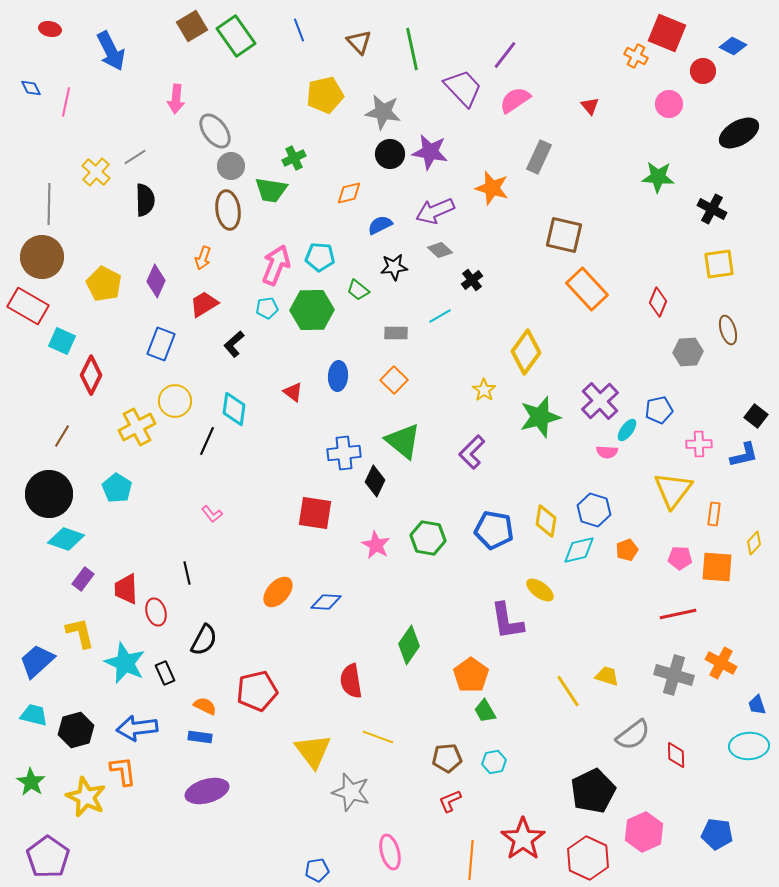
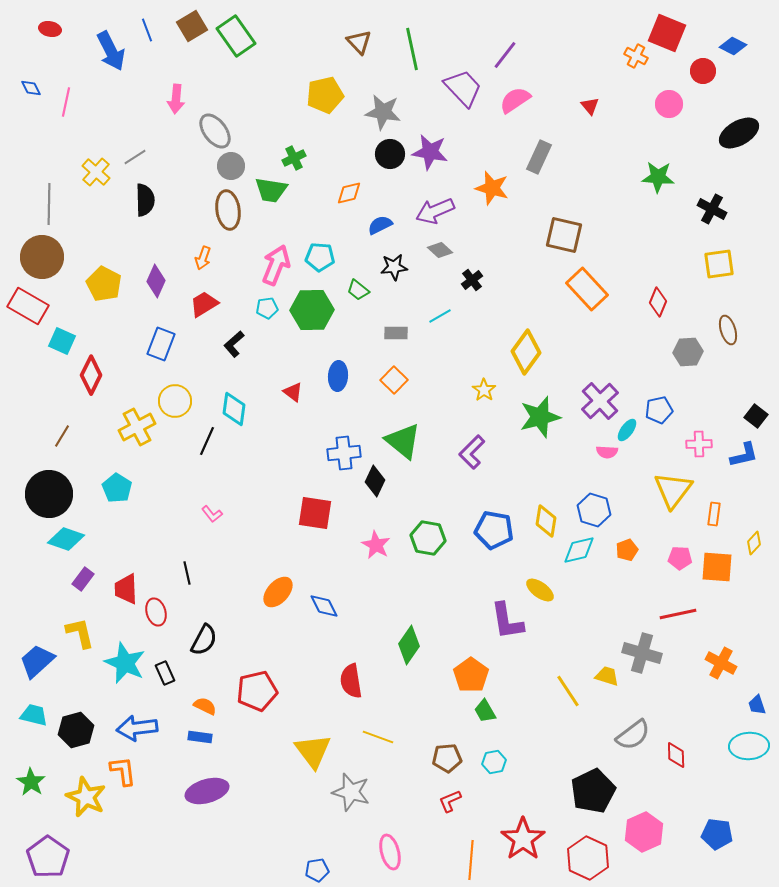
blue line at (299, 30): moved 152 px left
blue diamond at (326, 602): moved 2 px left, 4 px down; rotated 60 degrees clockwise
gray cross at (674, 675): moved 32 px left, 22 px up
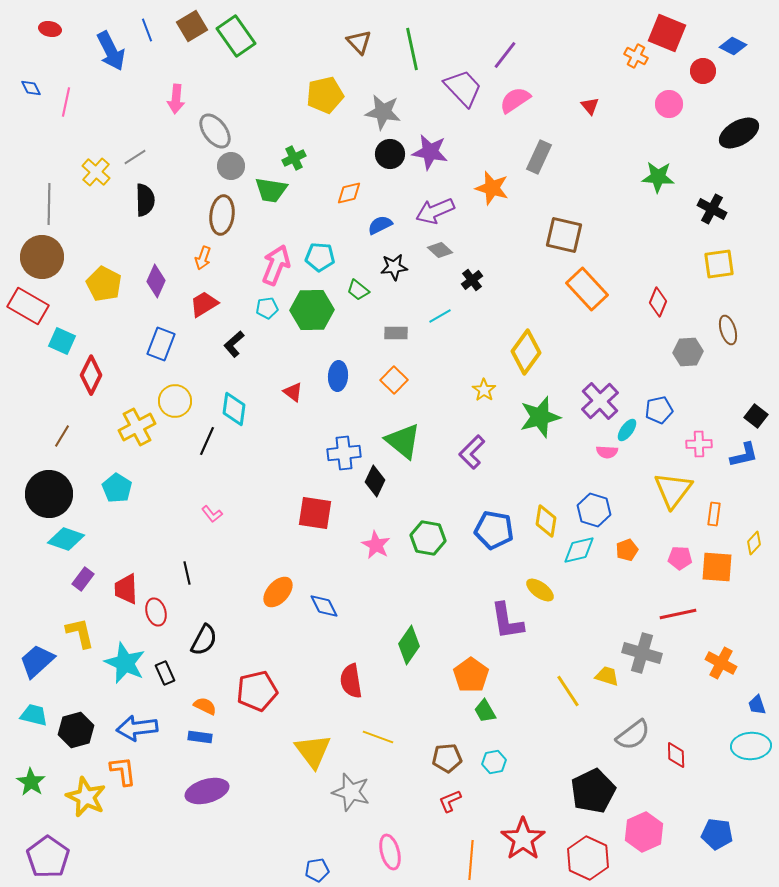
brown ellipse at (228, 210): moved 6 px left, 5 px down; rotated 15 degrees clockwise
cyan ellipse at (749, 746): moved 2 px right
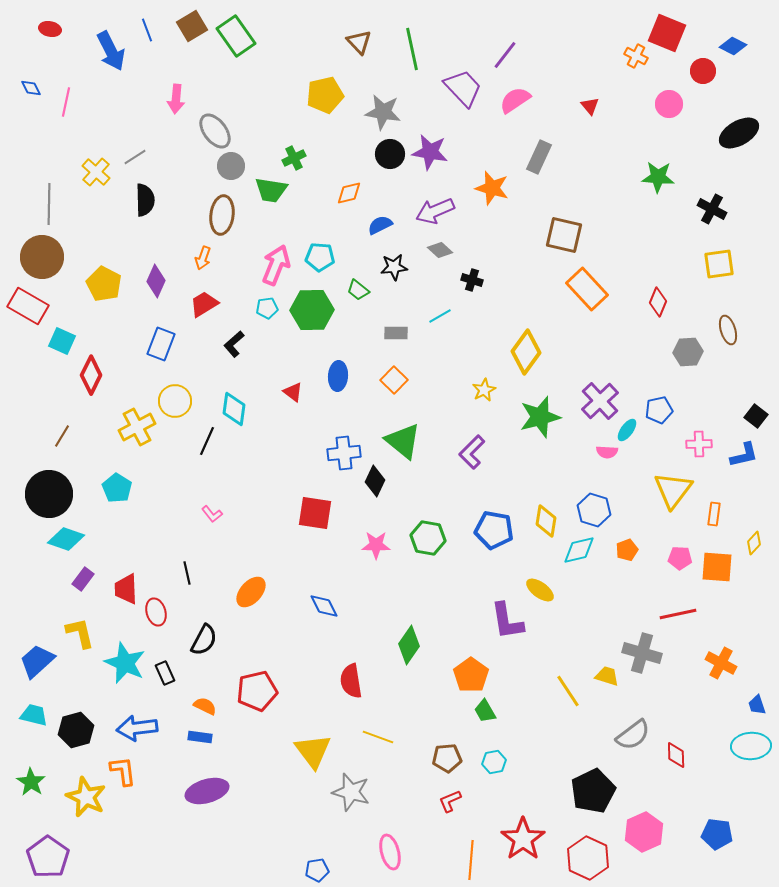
black cross at (472, 280): rotated 35 degrees counterclockwise
yellow star at (484, 390): rotated 10 degrees clockwise
pink star at (376, 545): rotated 28 degrees counterclockwise
orange ellipse at (278, 592): moved 27 px left
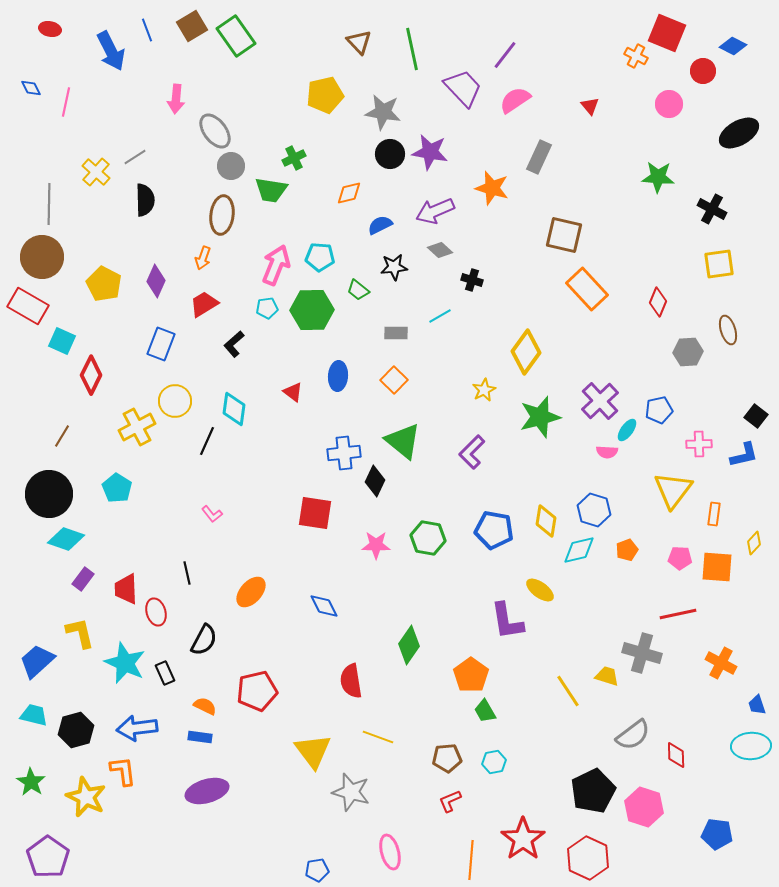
pink hexagon at (644, 832): moved 25 px up; rotated 18 degrees counterclockwise
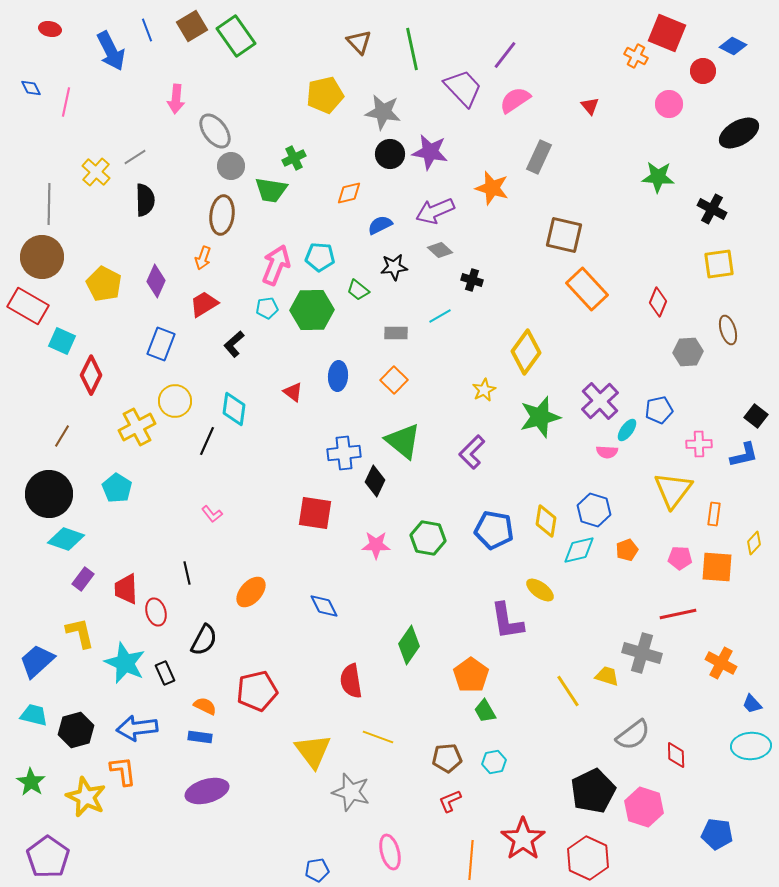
blue trapezoid at (757, 705): moved 5 px left, 1 px up; rotated 25 degrees counterclockwise
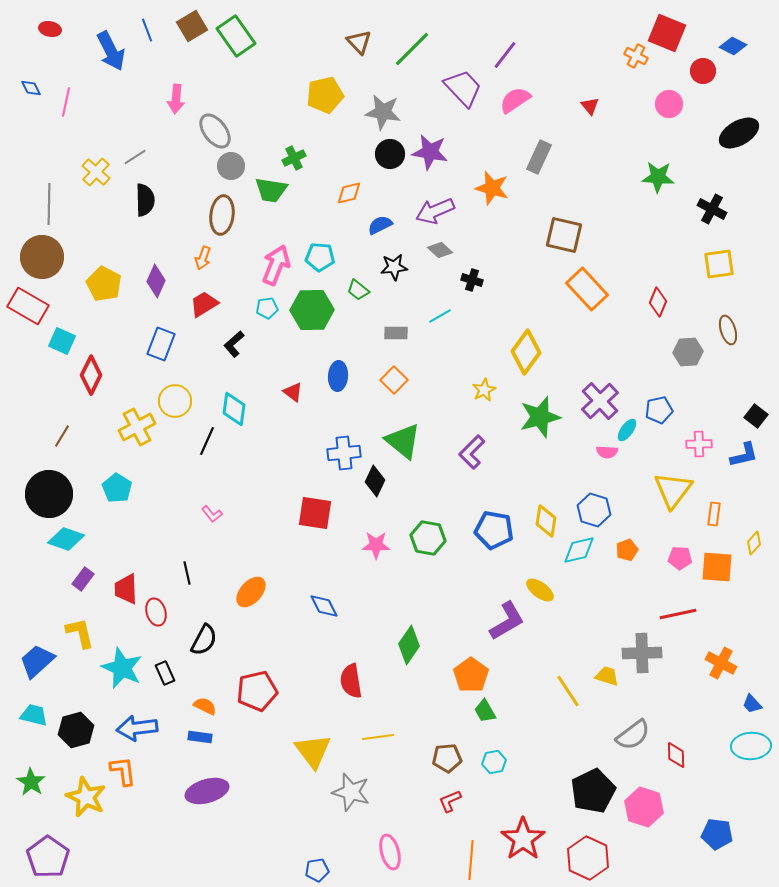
green line at (412, 49): rotated 57 degrees clockwise
purple L-shape at (507, 621): rotated 111 degrees counterclockwise
gray cross at (642, 653): rotated 18 degrees counterclockwise
cyan star at (125, 663): moved 3 px left, 5 px down
yellow line at (378, 737): rotated 28 degrees counterclockwise
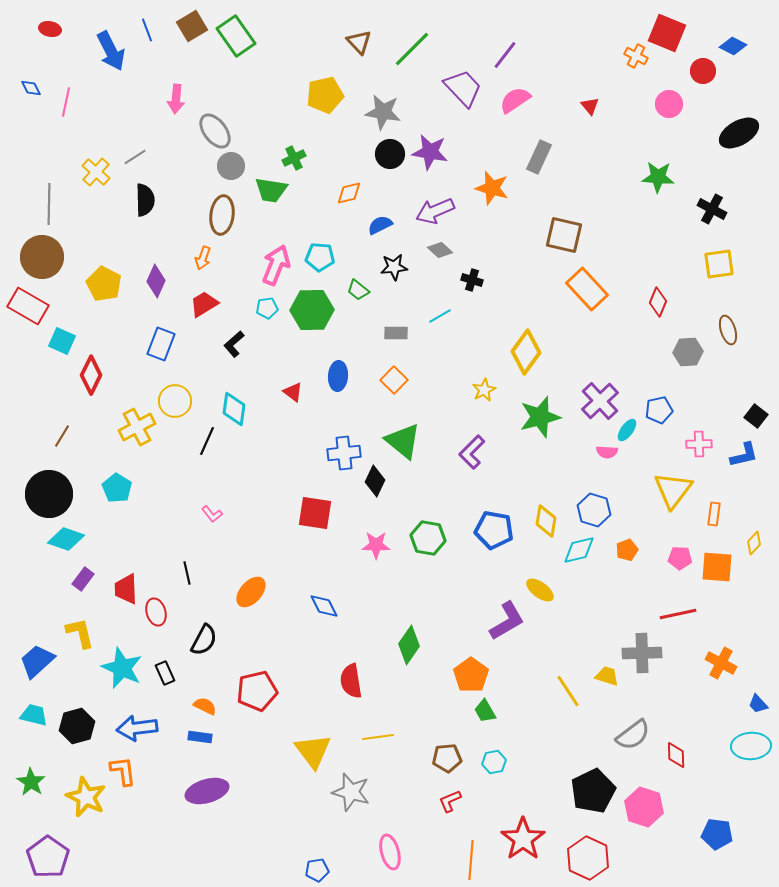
blue trapezoid at (752, 704): moved 6 px right
black hexagon at (76, 730): moved 1 px right, 4 px up
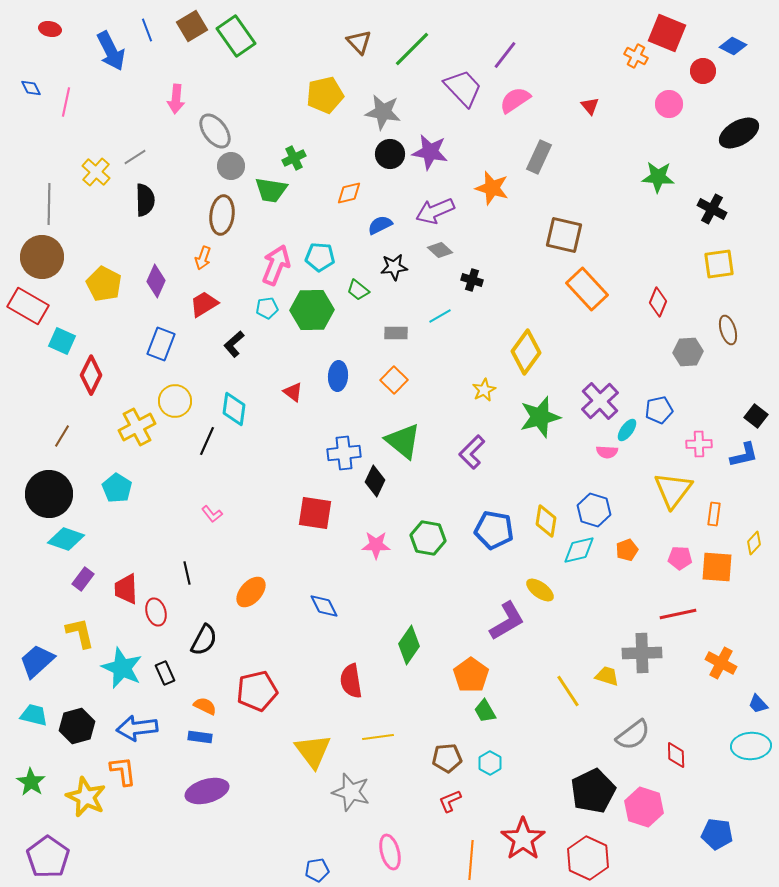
cyan hexagon at (494, 762): moved 4 px left, 1 px down; rotated 20 degrees counterclockwise
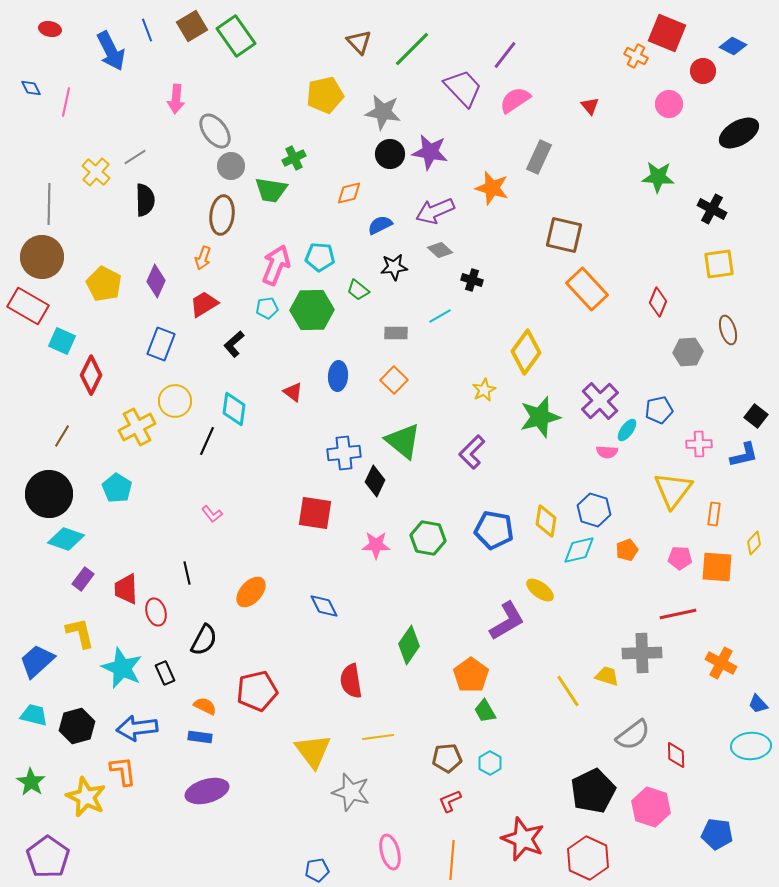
pink hexagon at (644, 807): moved 7 px right
red star at (523, 839): rotated 15 degrees counterclockwise
orange line at (471, 860): moved 19 px left
